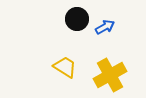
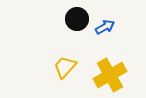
yellow trapezoid: rotated 80 degrees counterclockwise
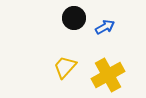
black circle: moved 3 px left, 1 px up
yellow cross: moved 2 px left
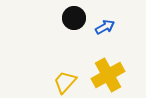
yellow trapezoid: moved 15 px down
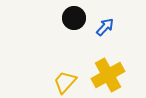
blue arrow: rotated 18 degrees counterclockwise
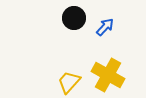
yellow cross: rotated 32 degrees counterclockwise
yellow trapezoid: moved 4 px right
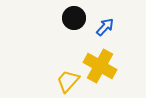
yellow cross: moved 8 px left, 9 px up
yellow trapezoid: moved 1 px left, 1 px up
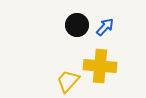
black circle: moved 3 px right, 7 px down
yellow cross: rotated 24 degrees counterclockwise
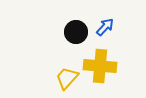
black circle: moved 1 px left, 7 px down
yellow trapezoid: moved 1 px left, 3 px up
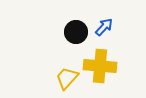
blue arrow: moved 1 px left
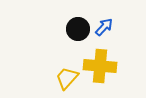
black circle: moved 2 px right, 3 px up
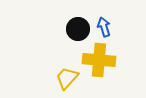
blue arrow: rotated 60 degrees counterclockwise
yellow cross: moved 1 px left, 6 px up
